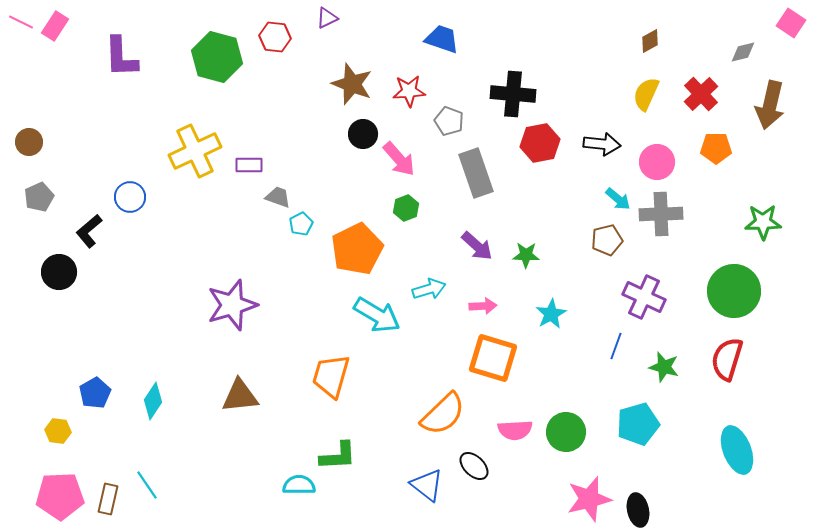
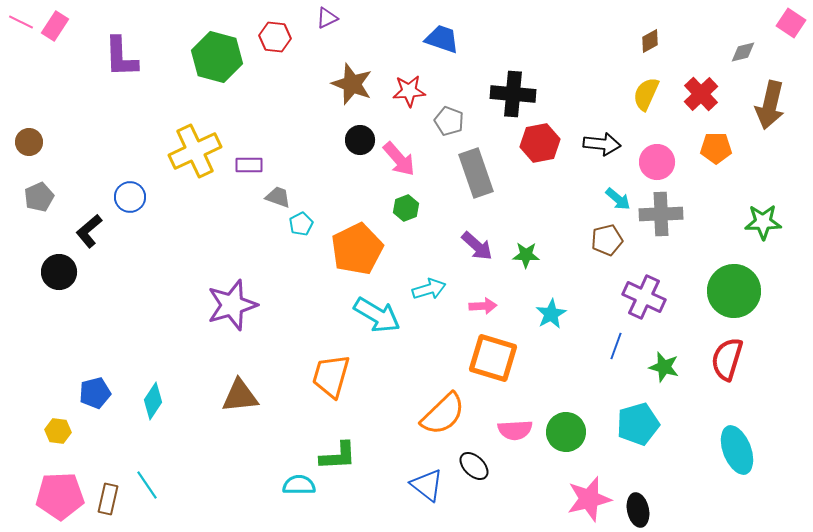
black circle at (363, 134): moved 3 px left, 6 px down
blue pentagon at (95, 393): rotated 16 degrees clockwise
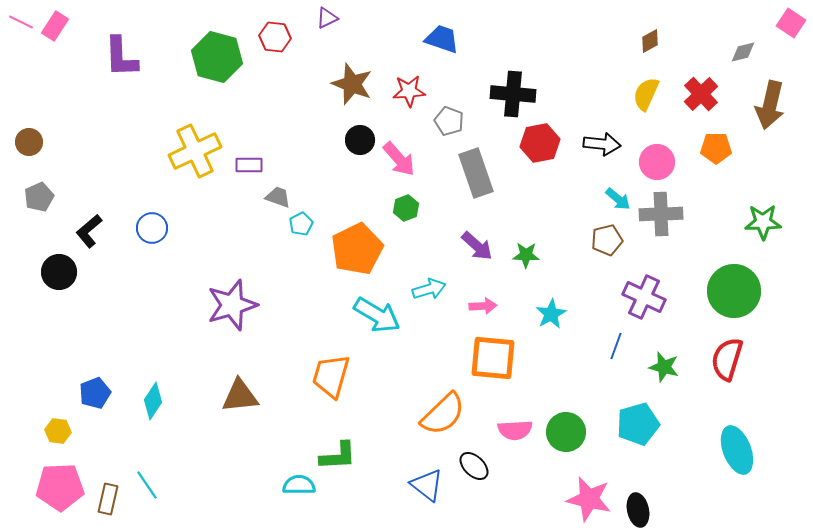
blue circle at (130, 197): moved 22 px right, 31 px down
orange square at (493, 358): rotated 12 degrees counterclockwise
blue pentagon at (95, 393): rotated 8 degrees counterclockwise
pink pentagon at (60, 496): moved 9 px up
pink star at (589, 499): rotated 27 degrees clockwise
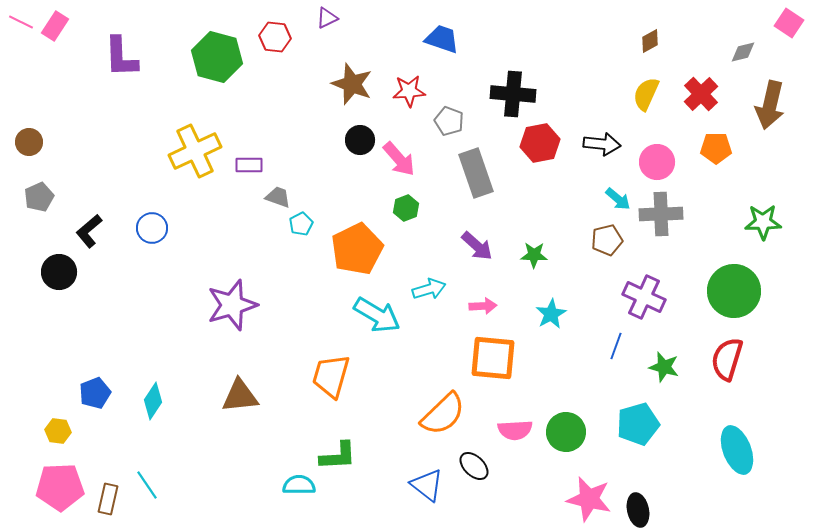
pink square at (791, 23): moved 2 px left
green star at (526, 255): moved 8 px right
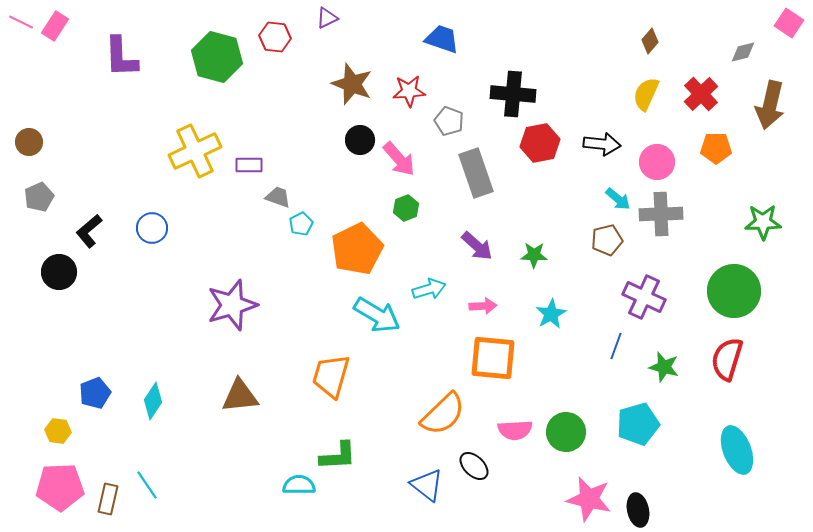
brown diamond at (650, 41): rotated 20 degrees counterclockwise
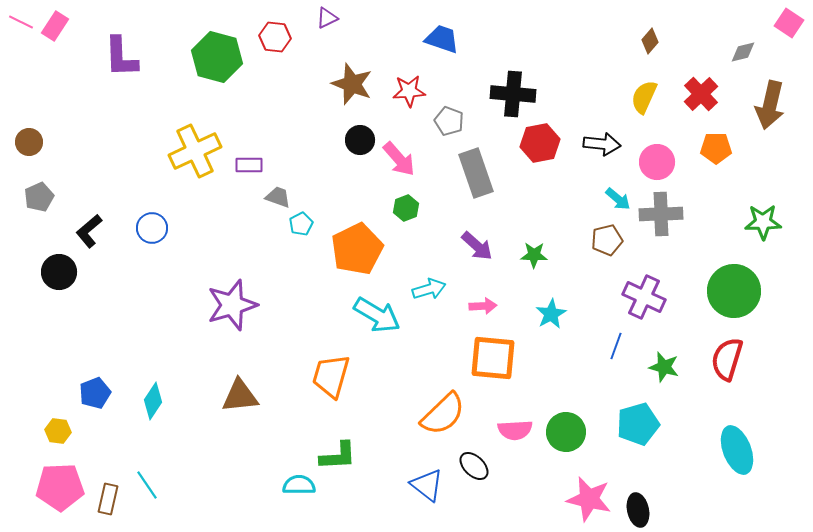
yellow semicircle at (646, 94): moved 2 px left, 3 px down
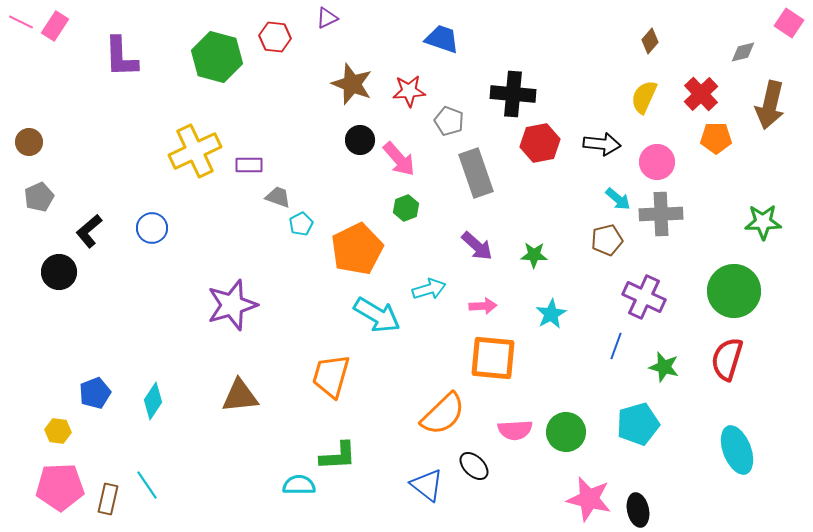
orange pentagon at (716, 148): moved 10 px up
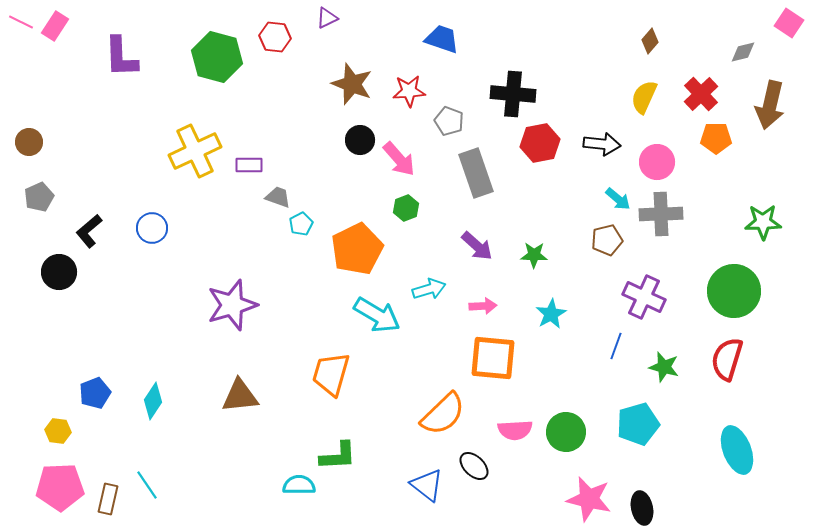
orange trapezoid at (331, 376): moved 2 px up
black ellipse at (638, 510): moved 4 px right, 2 px up
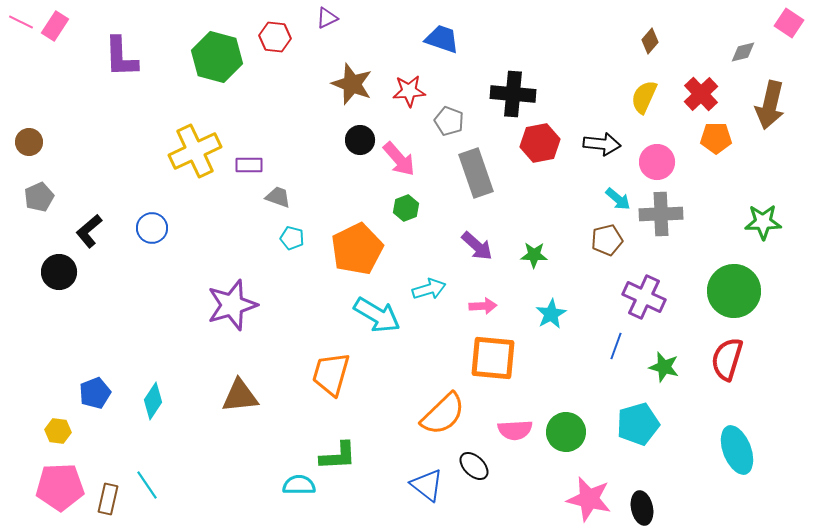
cyan pentagon at (301, 224): moved 9 px left, 14 px down; rotated 30 degrees counterclockwise
